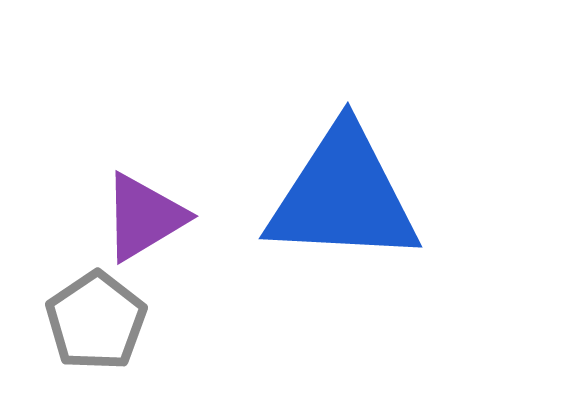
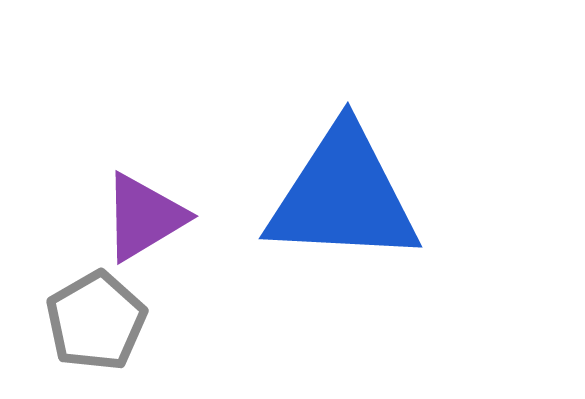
gray pentagon: rotated 4 degrees clockwise
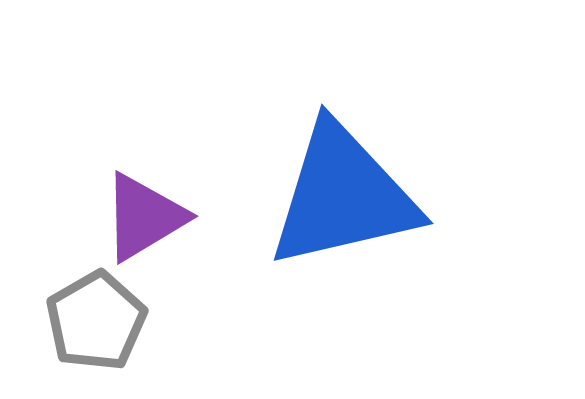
blue triangle: rotated 16 degrees counterclockwise
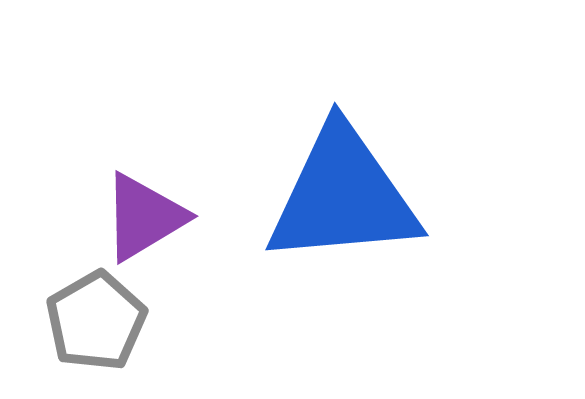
blue triangle: rotated 8 degrees clockwise
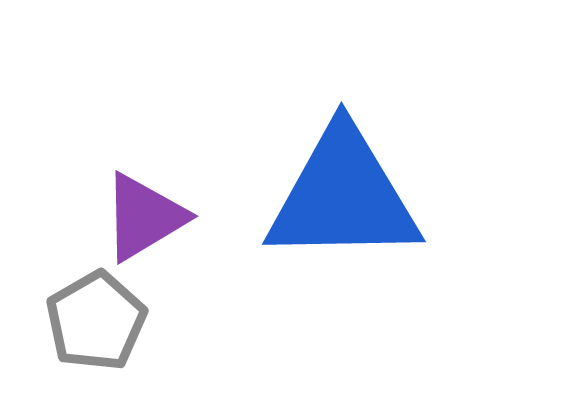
blue triangle: rotated 4 degrees clockwise
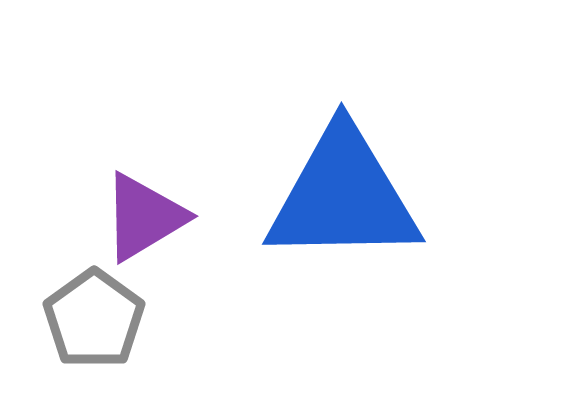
gray pentagon: moved 2 px left, 2 px up; rotated 6 degrees counterclockwise
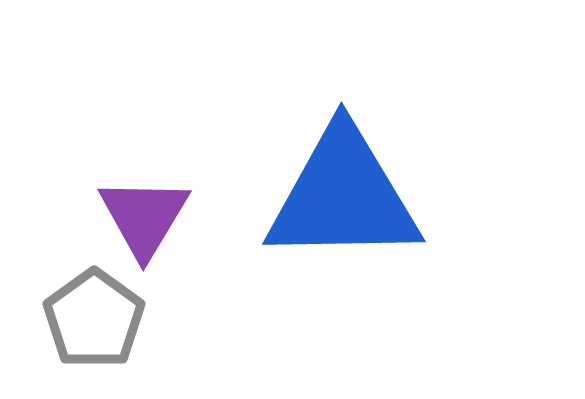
purple triangle: rotated 28 degrees counterclockwise
